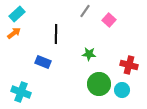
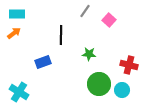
cyan rectangle: rotated 42 degrees clockwise
black line: moved 5 px right, 1 px down
blue rectangle: rotated 42 degrees counterclockwise
cyan cross: moved 2 px left; rotated 12 degrees clockwise
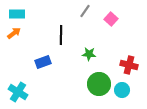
pink square: moved 2 px right, 1 px up
cyan cross: moved 1 px left
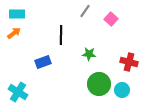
red cross: moved 3 px up
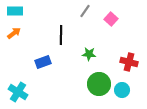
cyan rectangle: moved 2 px left, 3 px up
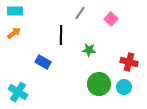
gray line: moved 5 px left, 2 px down
green star: moved 4 px up
blue rectangle: rotated 49 degrees clockwise
cyan circle: moved 2 px right, 3 px up
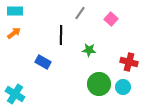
cyan circle: moved 1 px left
cyan cross: moved 3 px left, 2 px down
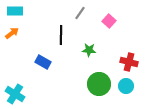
pink square: moved 2 px left, 2 px down
orange arrow: moved 2 px left
cyan circle: moved 3 px right, 1 px up
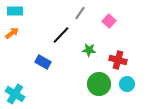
black line: rotated 42 degrees clockwise
red cross: moved 11 px left, 2 px up
cyan circle: moved 1 px right, 2 px up
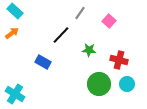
cyan rectangle: rotated 42 degrees clockwise
red cross: moved 1 px right
